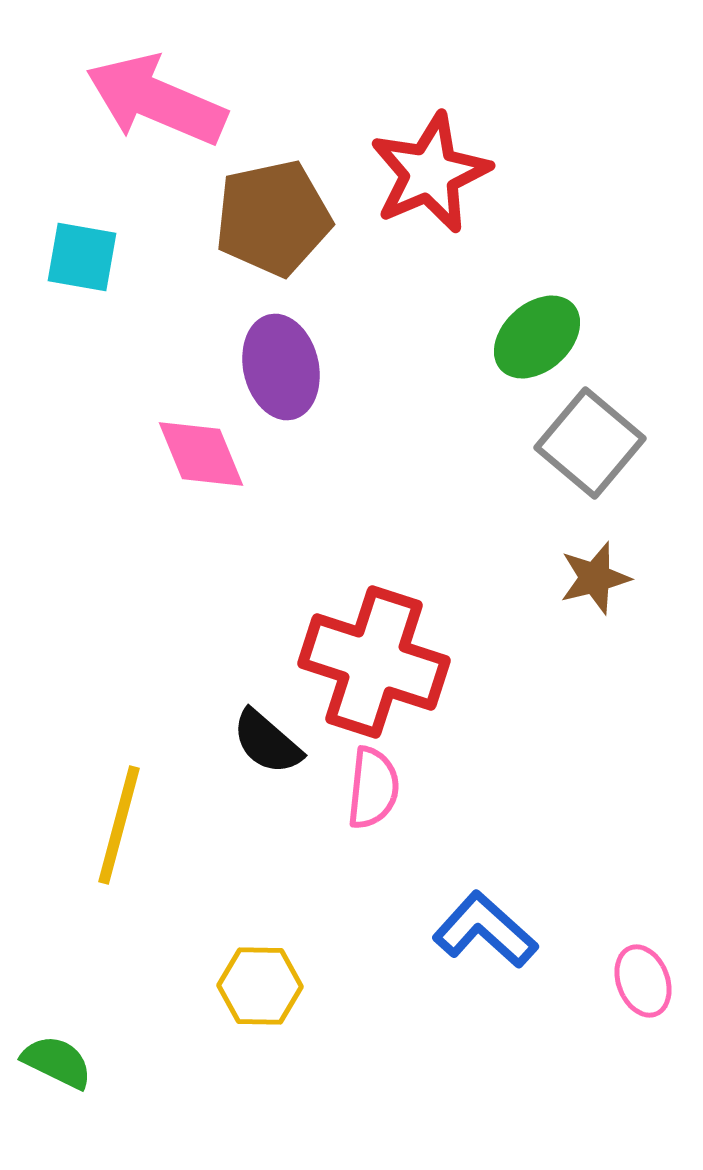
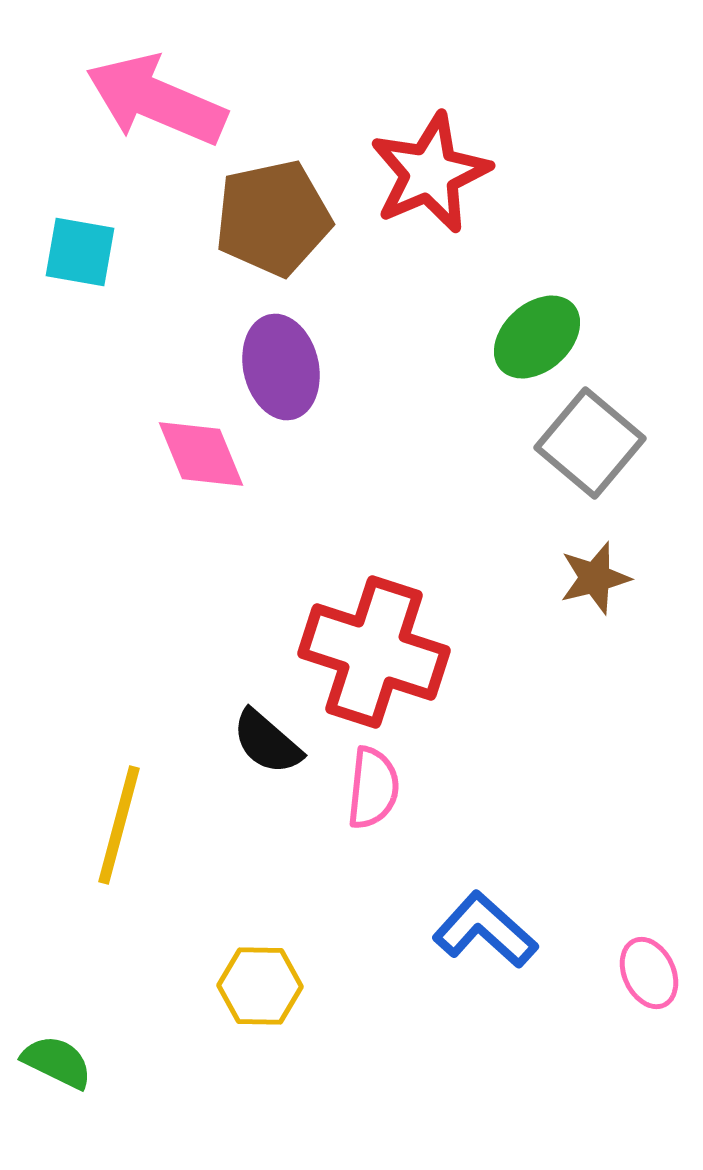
cyan square: moved 2 px left, 5 px up
red cross: moved 10 px up
pink ellipse: moved 6 px right, 8 px up; rotated 4 degrees counterclockwise
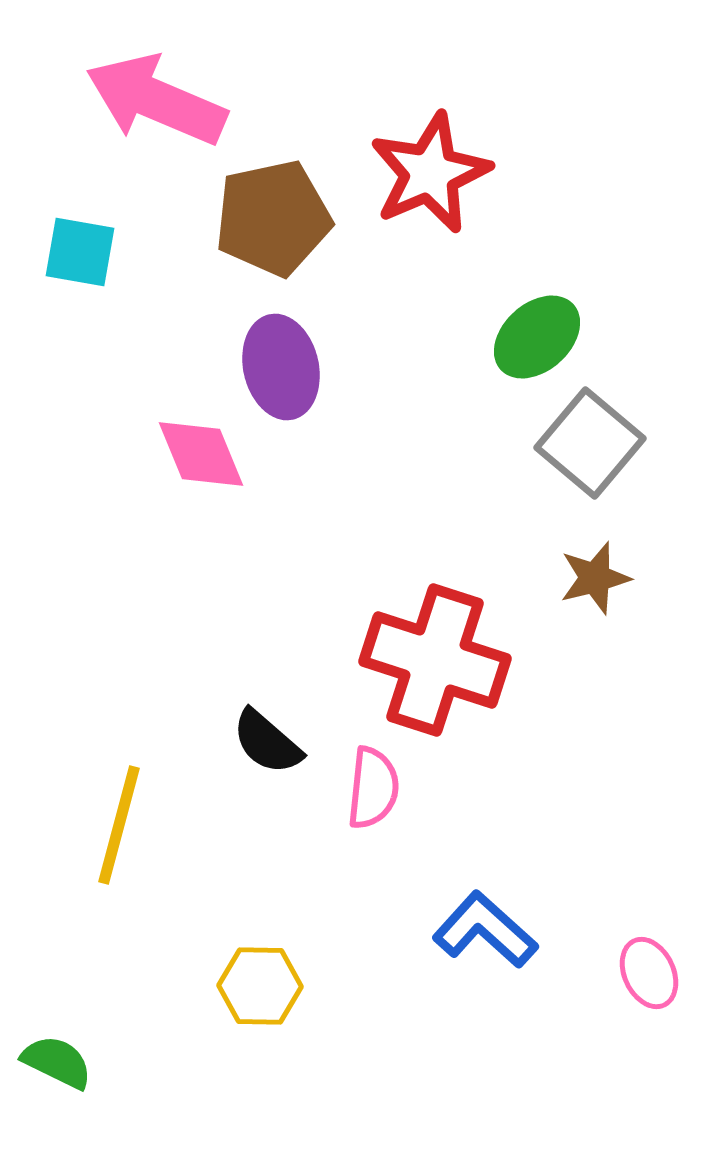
red cross: moved 61 px right, 8 px down
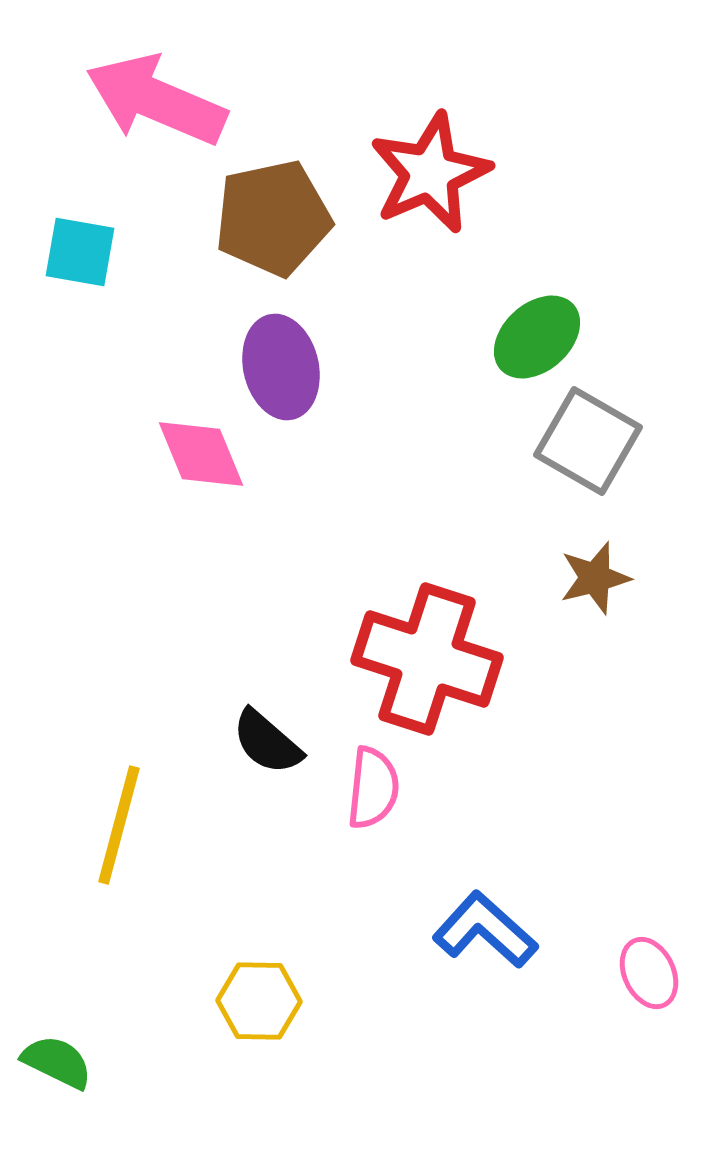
gray square: moved 2 px left, 2 px up; rotated 10 degrees counterclockwise
red cross: moved 8 px left, 1 px up
yellow hexagon: moved 1 px left, 15 px down
